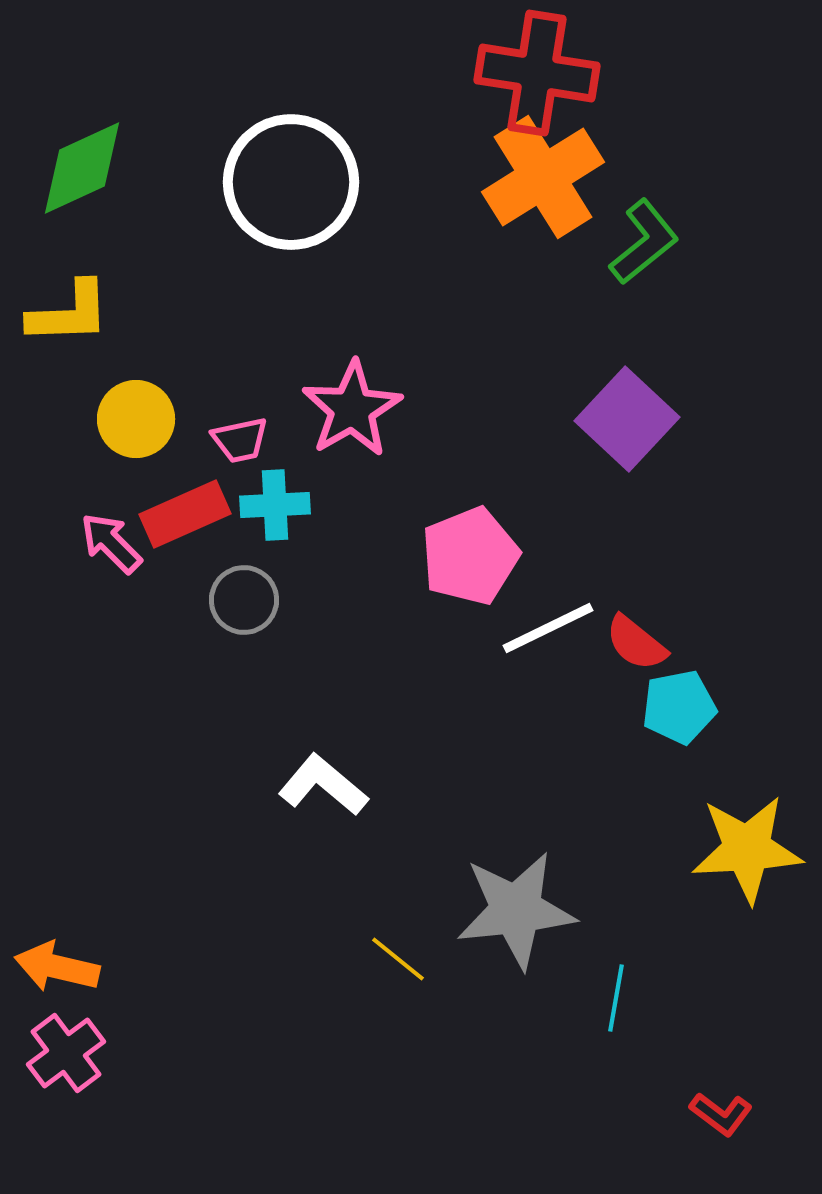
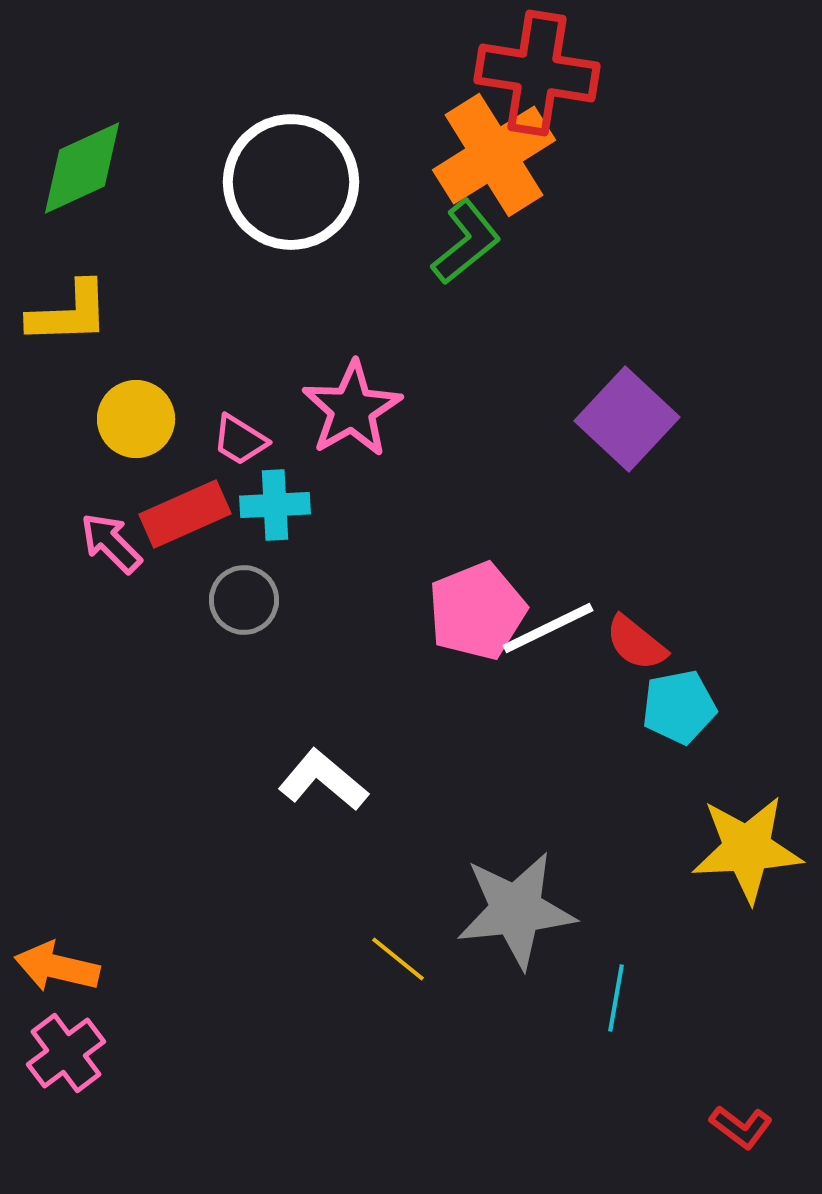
orange cross: moved 49 px left, 22 px up
green L-shape: moved 178 px left
pink trapezoid: rotated 44 degrees clockwise
pink pentagon: moved 7 px right, 55 px down
white L-shape: moved 5 px up
red L-shape: moved 20 px right, 13 px down
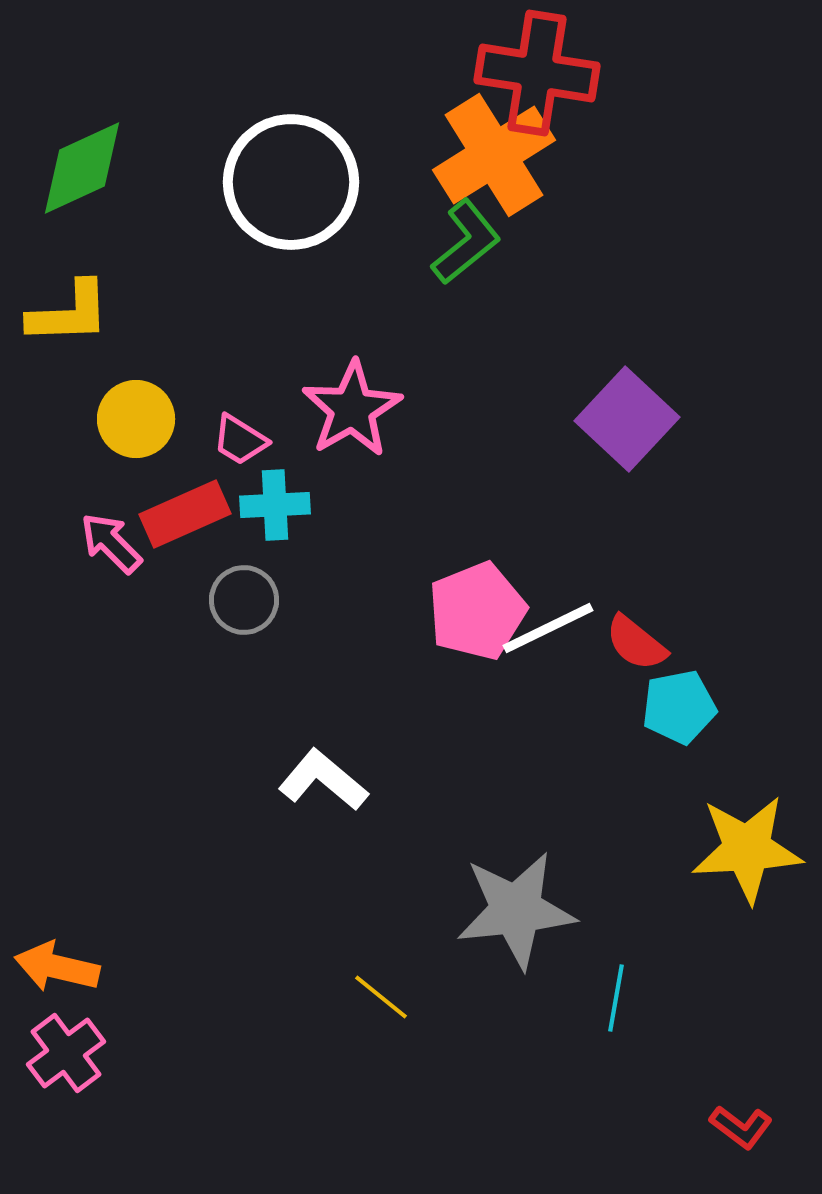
yellow line: moved 17 px left, 38 px down
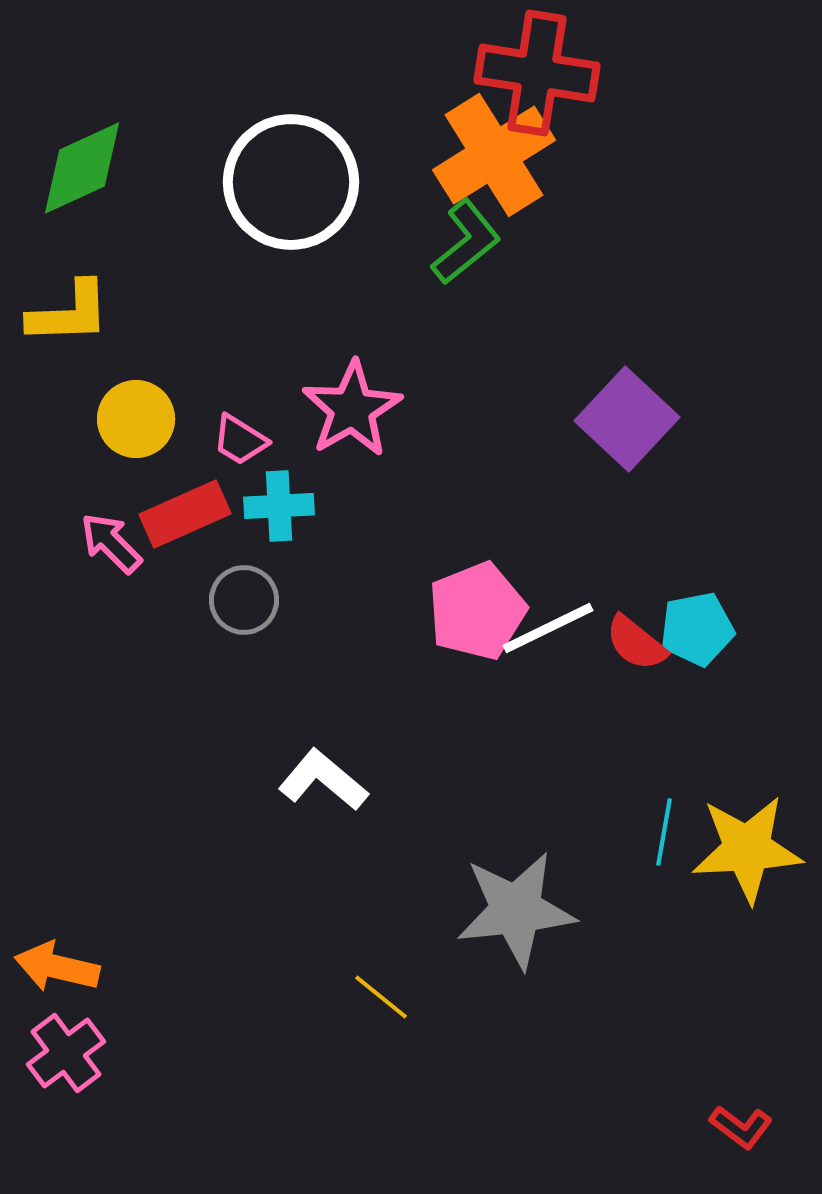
cyan cross: moved 4 px right, 1 px down
cyan pentagon: moved 18 px right, 78 px up
cyan line: moved 48 px right, 166 px up
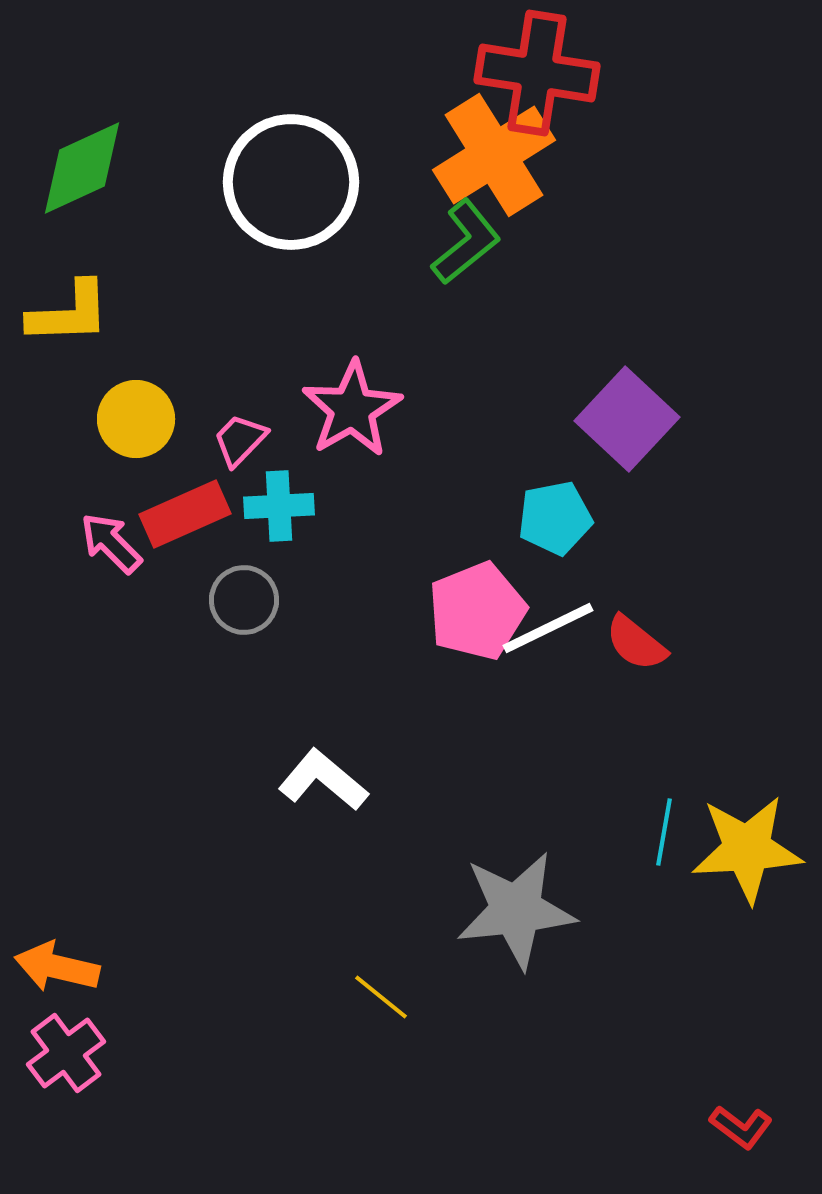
pink trapezoid: rotated 102 degrees clockwise
cyan pentagon: moved 142 px left, 111 px up
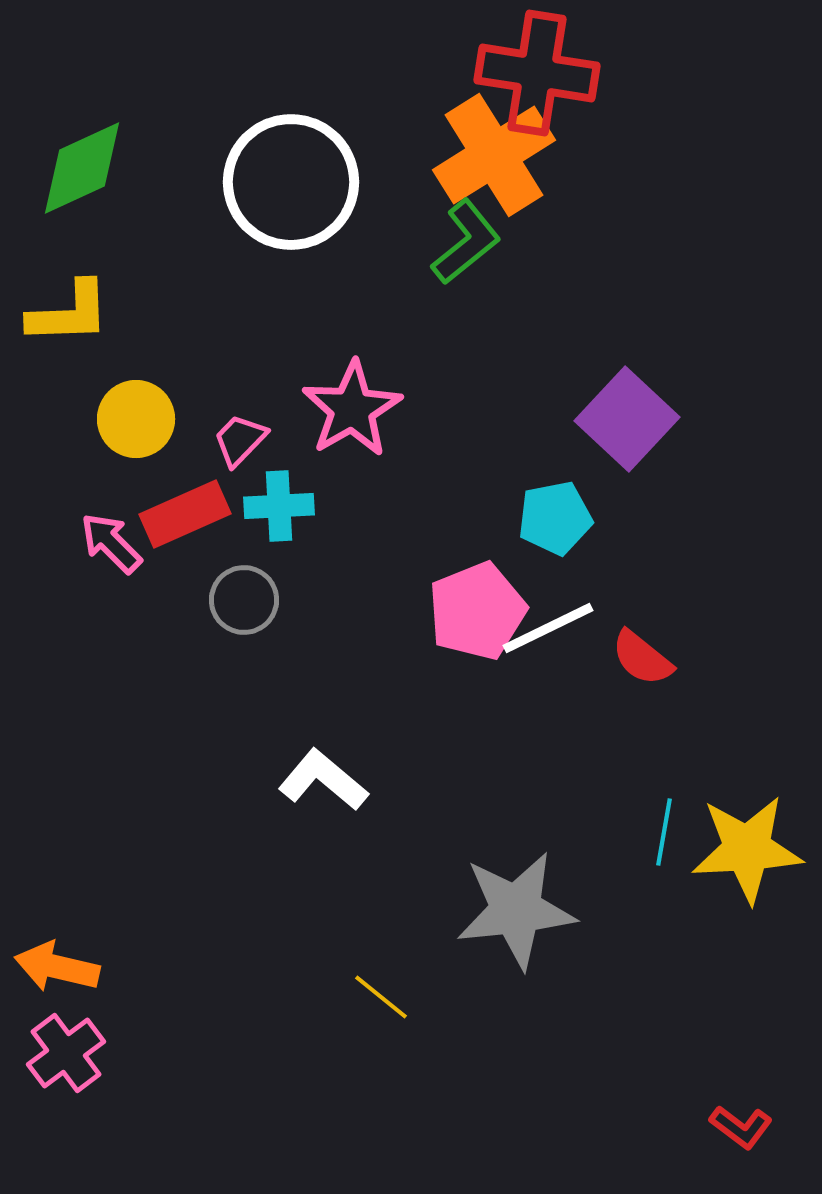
red semicircle: moved 6 px right, 15 px down
